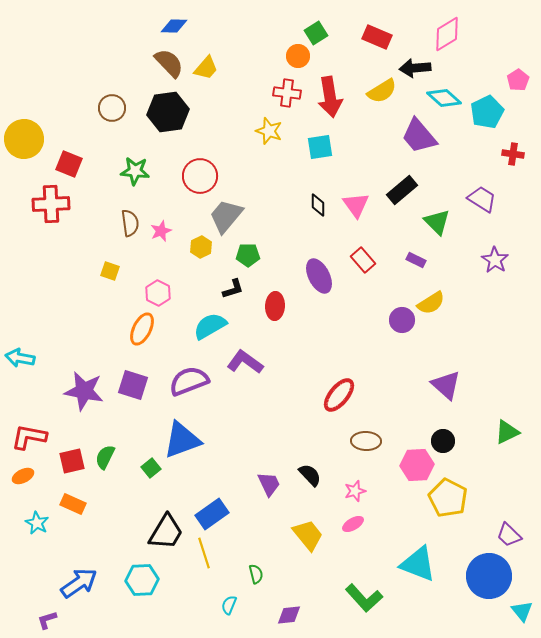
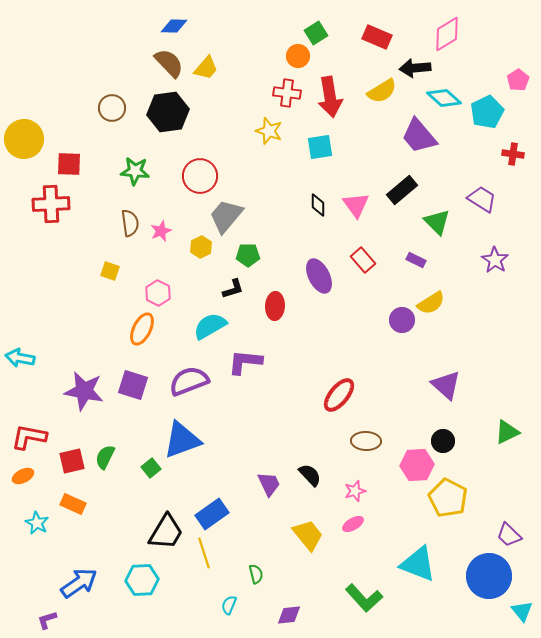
red square at (69, 164): rotated 20 degrees counterclockwise
purple L-shape at (245, 362): rotated 30 degrees counterclockwise
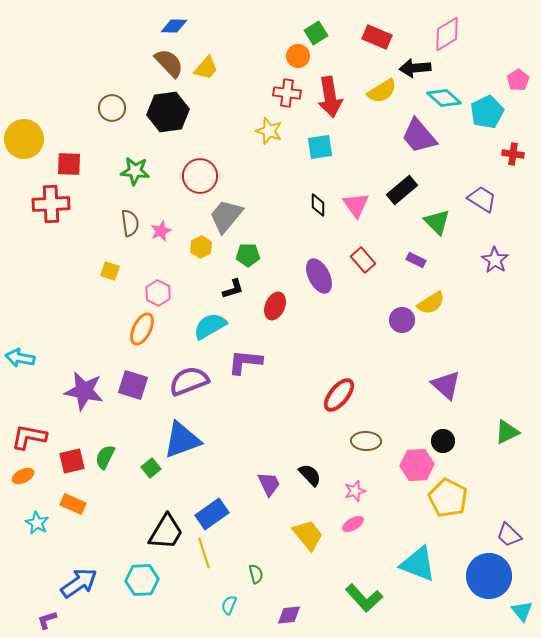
red ellipse at (275, 306): rotated 20 degrees clockwise
